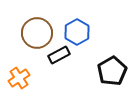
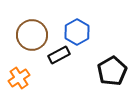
brown circle: moved 5 px left, 2 px down
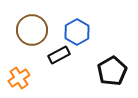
brown circle: moved 5 px up
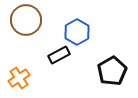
brown circle: moved 6 px left, 10 px up
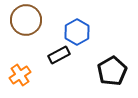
orange cross: moved 1 px right, 3 px up
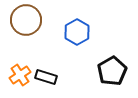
black rectangle: moved 13 px left, 22 px down; rotated 45 degrees clockwise
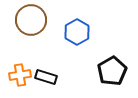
brown circle: moved 5 px right
orange cross: rotated 25 degrees clockwise
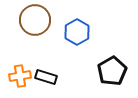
brown circle: moved 4 px right
orange cross: moved 1 px down
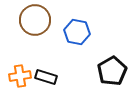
blue hexagon: rotated 20 degrees counterclockwise
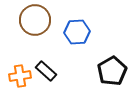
blue hexagon: rotated 15 degrees counterclockwise
black rectangle: moved 6 px up; rotated 25 degrees clockwise
